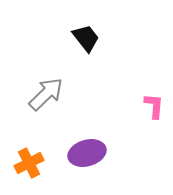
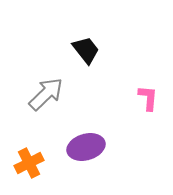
black trapezoid: moved 12 px down
pink L-shape: moved 6 px left, 8 px up
purple ellipse: moved 1 px left, 6 px up
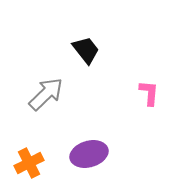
pink L-shape: moved 1 px right, 5 px up
purple ellipse: moved 3 px right, 7 px down
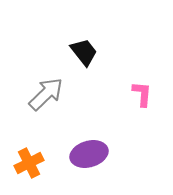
black trapezoid: moved 2 px left, 2 px down
pink L-shape: moved 7 px left, 1 px down
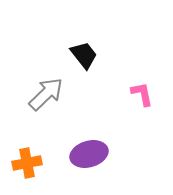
black trapezoid: moved 3 px down
pink L-shape: rotated 16 degrees counterclockwise
orange cross: moved 2 px left; rotated 16 degrees clockwise
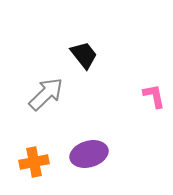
pink L-shape: moved 12 px right, 2 px down
orange cross: moved 7 px right, 1 px up
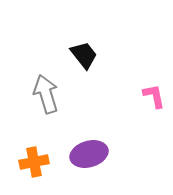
gray arrow: rotated 63 degrees counterclockwise
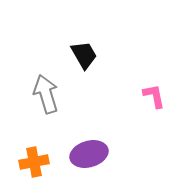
black trapezoid: rotated 8 degrees clockwise
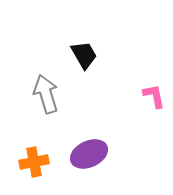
purple ellipse: rotated 9 degrees counterclockwise
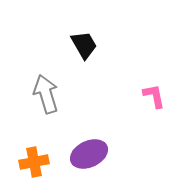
black trapezoid: moved 10 px up
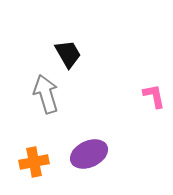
black trapezoid: moved 16 px left, 9 px down
